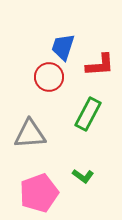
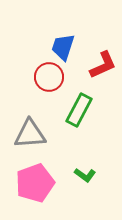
red L-shape: moved 3 px right; rotated 20 degrees counterclockwise
green rectangle: moved 9 px left, 4 px up
green L-shape: moved 2 px right, 1 px up
pink pentagon: moved 4 px left, 10 px up
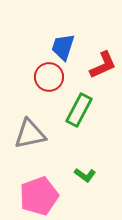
gray triangle: rotated 8 degrees counterclockwise
pink pentagon: moved 4 px right, 13 px down
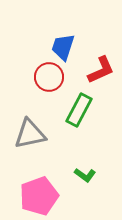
red L-shape: moved 2 px left, 5 px down
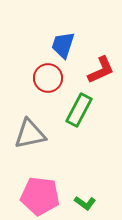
blue trapezoid: moved 2 px up
red circle: moved 1 px left, 1 px down
green L-shape: moved 28 px down
pink pentagon: moved 1 px right; rotated 27 degrees clockwise
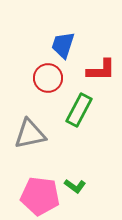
red L-shape: rotated 24 degrees clockwise
green L-shape: moved 10 px left, 17 px up
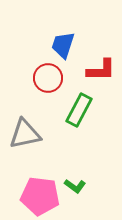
gray triangle: moved 5 px left
